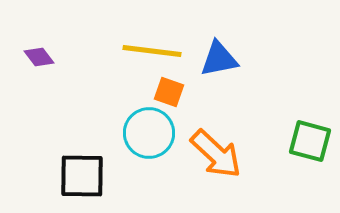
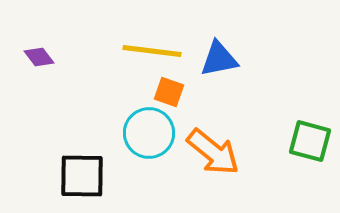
orange arrow: moved 3 px left, 2 px up; rotated 4 degrees counterclockwise
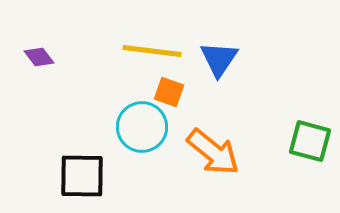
blue triangle: rotated 45 degrees counterclockwise
cyan circle: moved 7 px left, 6 px up
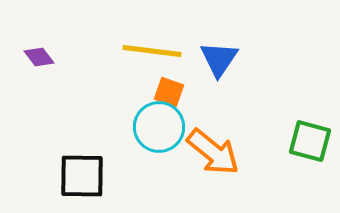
cyan circle: moved 17 px right
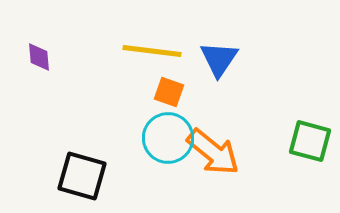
purple diamond: rotated 32 degrees clockwise
cyan circle: moved 9 px right, 11 px down
black square: rotated 15 degrees clockwise
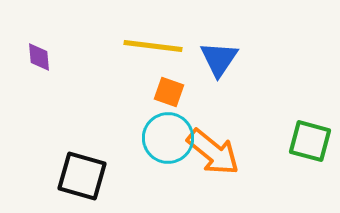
yellow line: moved 1 px right, 5 px up
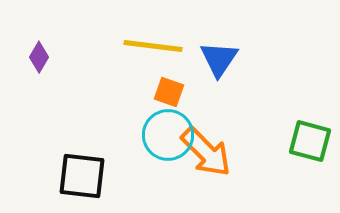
purple diamond: rotated 36 degrees clockwise
cyan circle: moved 3 px up
orange arrow: moved 7 px left; rotated 6 degrees clockwise
black square: rotated 9 degrees counterclockwise
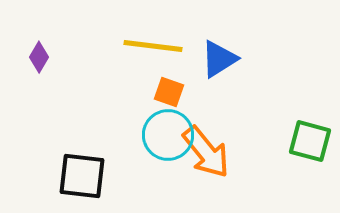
blue triangle: rotated 24 degrees clockwise
orange arrow: rotated 6 degrees clockwise
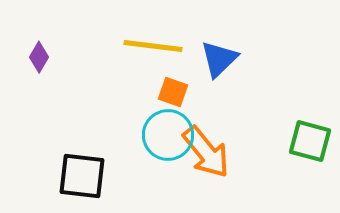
blue triangle: rotated 12 degrees counterclockwise
orange square: moved 4 px right
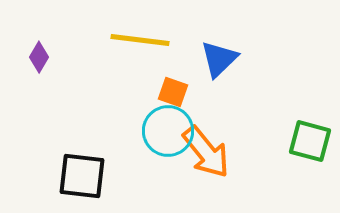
yellow line: moved 13 px left, 6 px up
cyan circle: moved 4 px up
